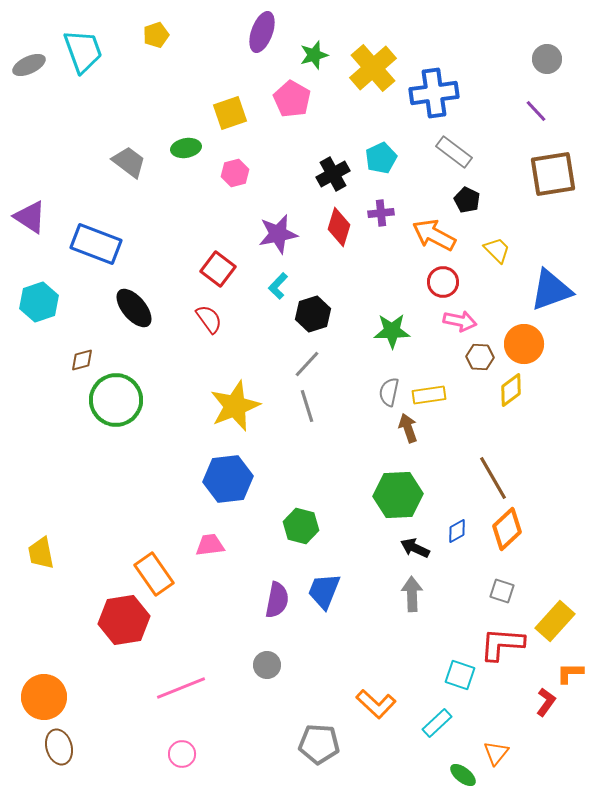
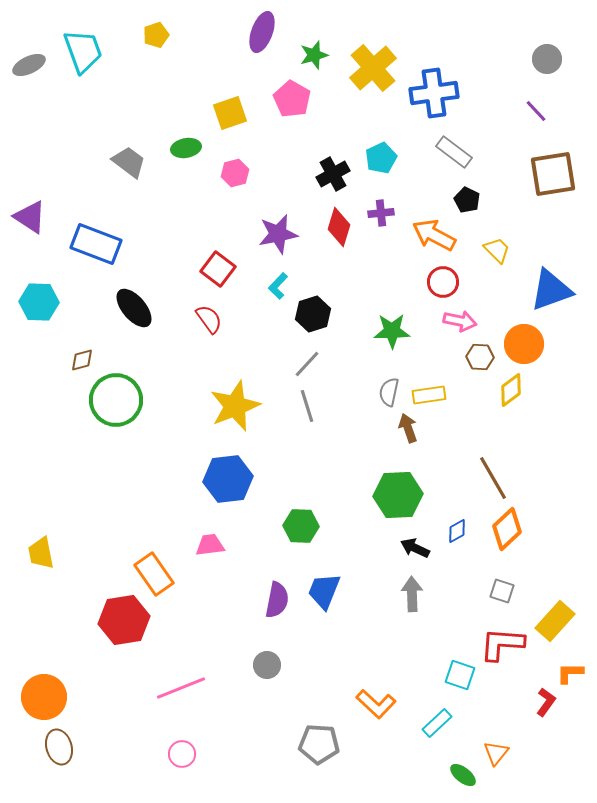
cyan hexagon at (39, 302): rotated 21 degrees clockwise
green hexagon at (301, 526): rotated 12 degrees counterclockwise
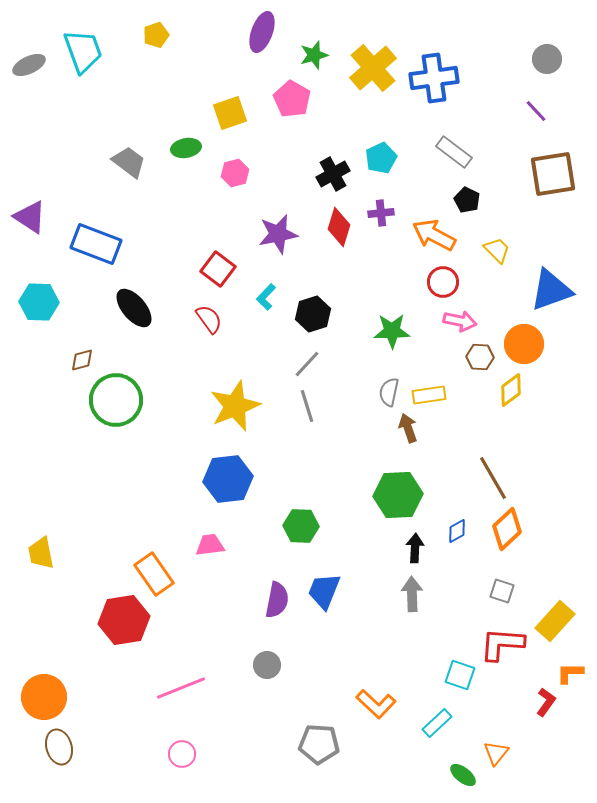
blue cross at (434, 93): moved 15 px up
cyan L-shape at (278, 286): moved 12 px left, 11 px down
black arrow at (415, 548): rotated 68 degrees clockwise
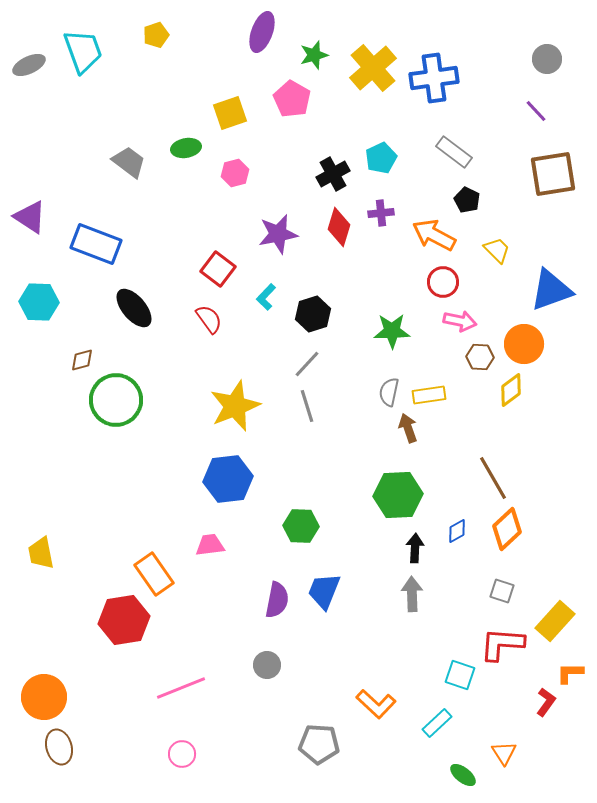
orange triangle at (496, 753): moved 8 px right; rotated 12 degrees counterclockwise
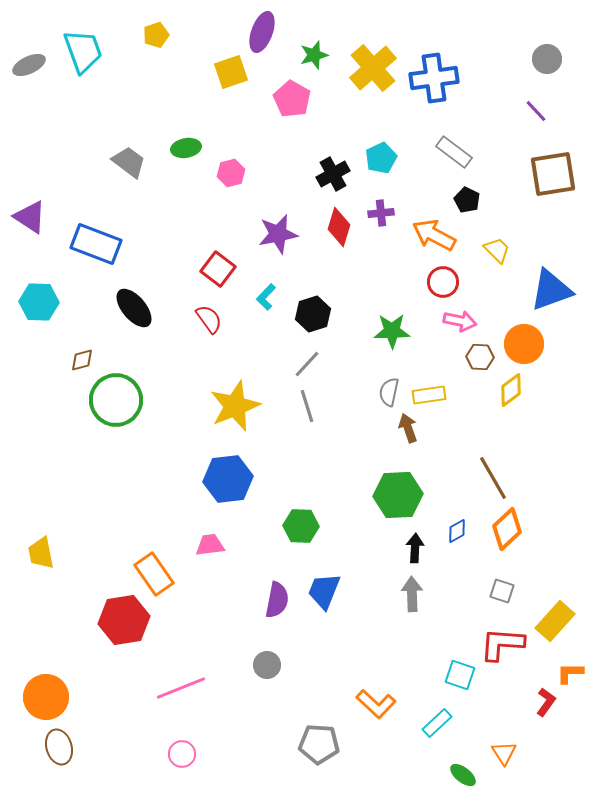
yellow square at (230, 113): moved 1 px right, 41 px up
pink hexagon at (235, 173): moved 4 px left
orange circle at (44, 697): moved 2 px right
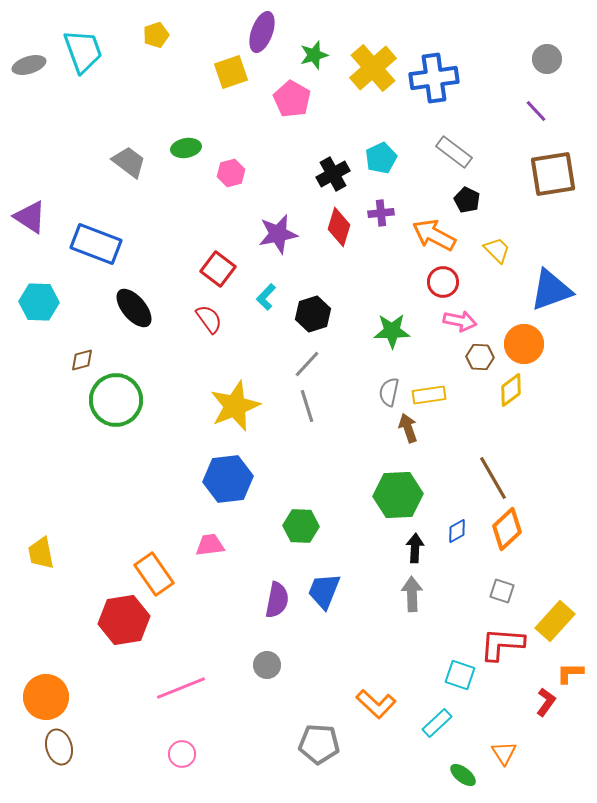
gray ellipse at (29, 65): rotated 8 degrees clockwise
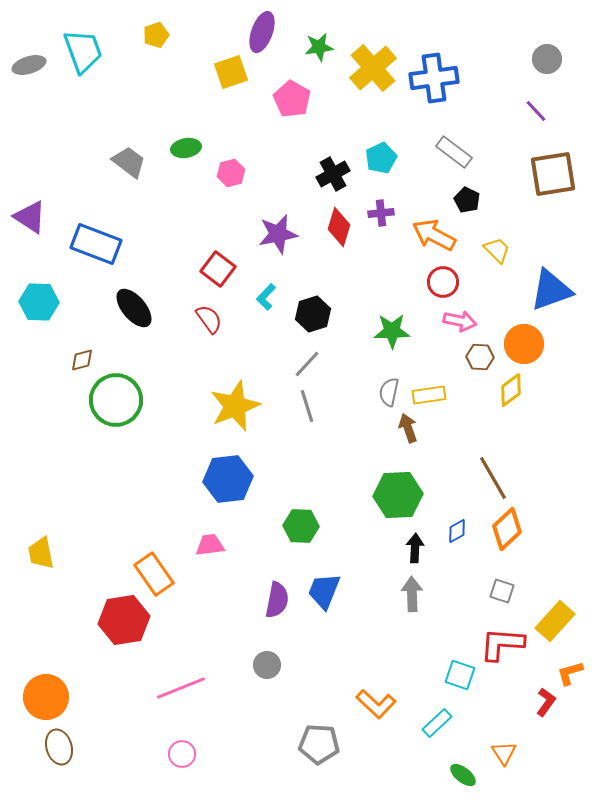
green star at (314, 55): moved 5 px right, 8 px up; rotated 8 degrees clockwise
orange L-shape at (570, 673): rotated 16 degrees counterclockwise
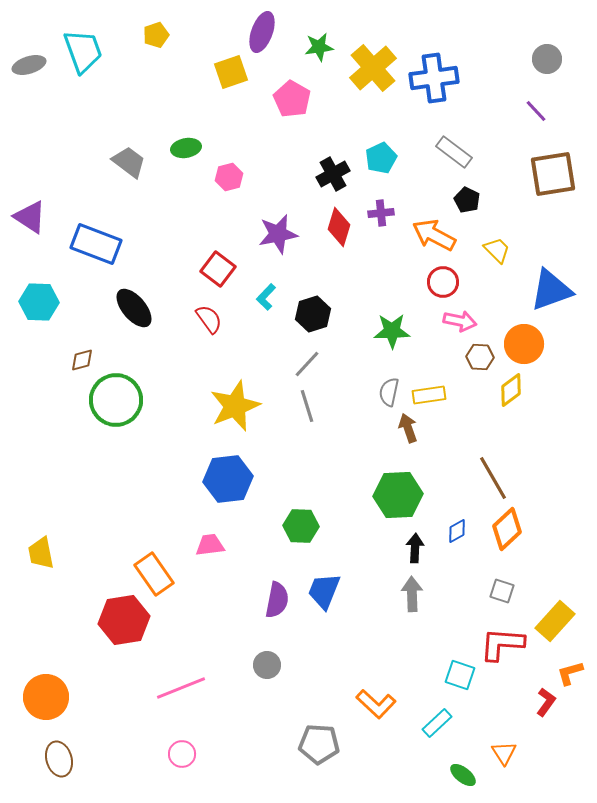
pink hexagon at (231, 173): moved 2 px left, 4 px down
brown ellipse at (59, 747): moved 12 px down
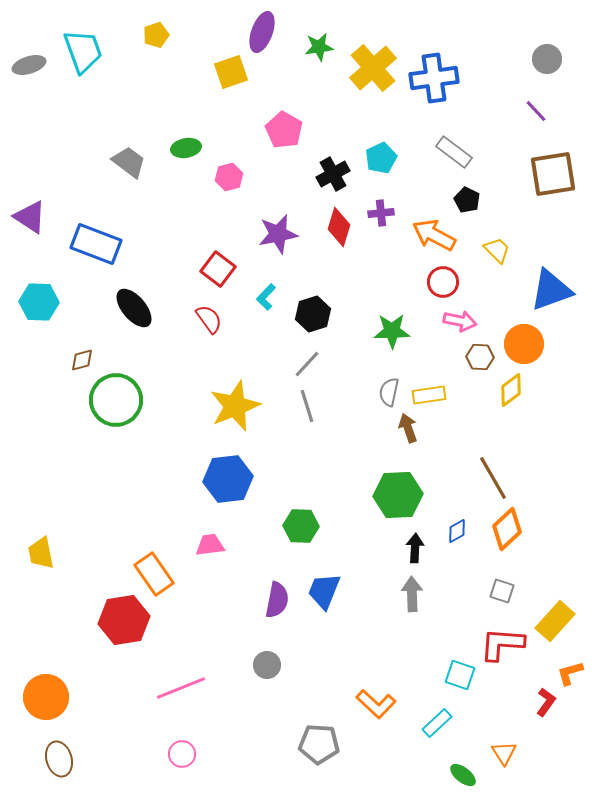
pink pentagon at (292, 99): moved 8 px left, 31 px down
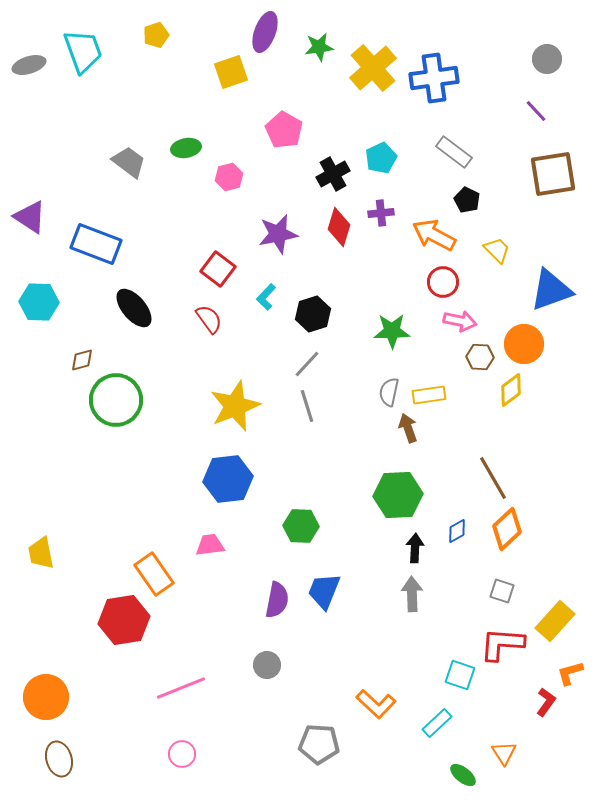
purple ellipse at (262, 32): moved 3 px right
